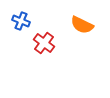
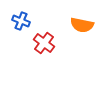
orange semicircle: rotated 15 degrees counterclockwise
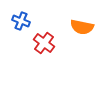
orange semicircle: moved 2 px down
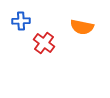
blue cross: rotated 24 degrees counterclockwise
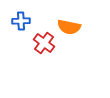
orange semicircle: moved 13 px left
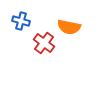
blue cross: rotated 18 degrees clockwise
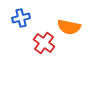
blue cross: moved 3 px up; rotated 30 degrees counterclockwise
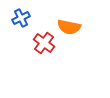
blue cross: rotated 12 degrees counterclockwise
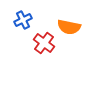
blue cross: moved 2 px right, 2 px down
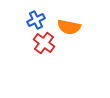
blue cross: moved 13 px right
